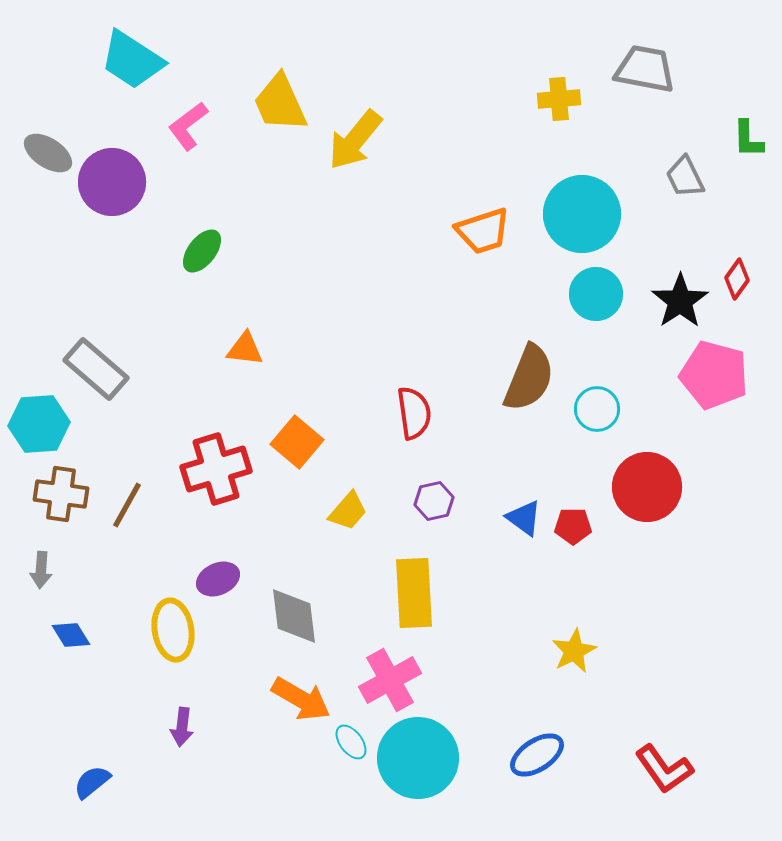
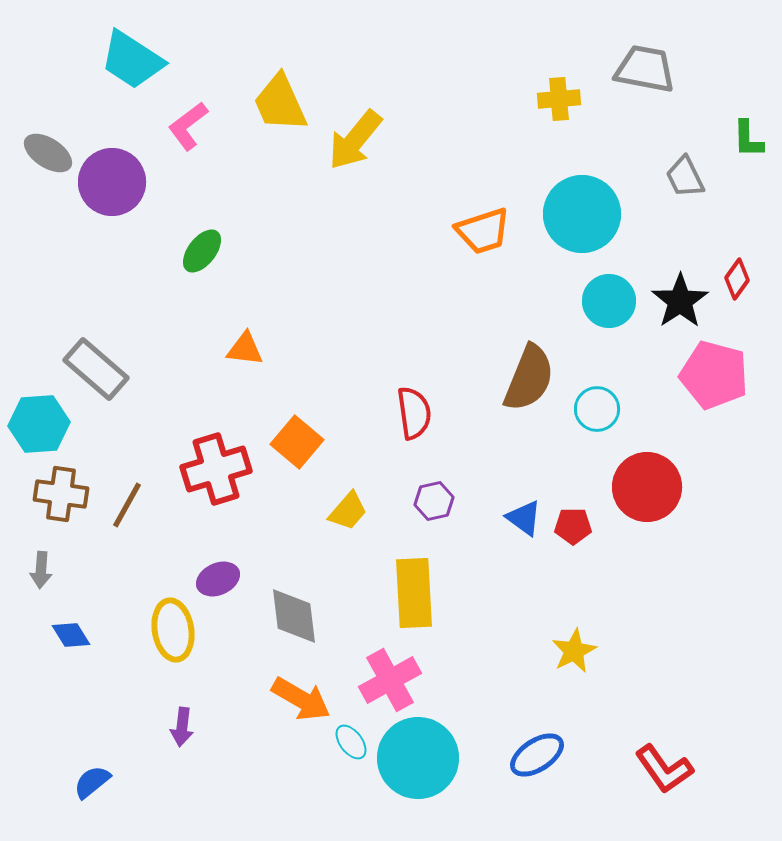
cyan circle at (596, 294): moved 13 px right, 7 px down
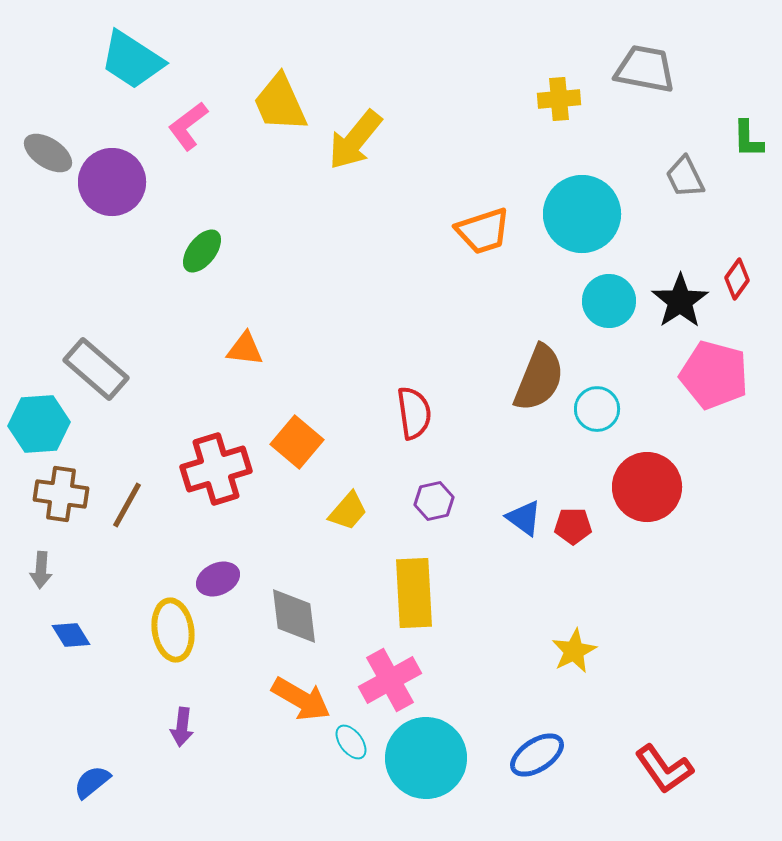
brown semicircle at (529, 378): moved 10 px right
cyan circle at (418, 758): moved 8 px right
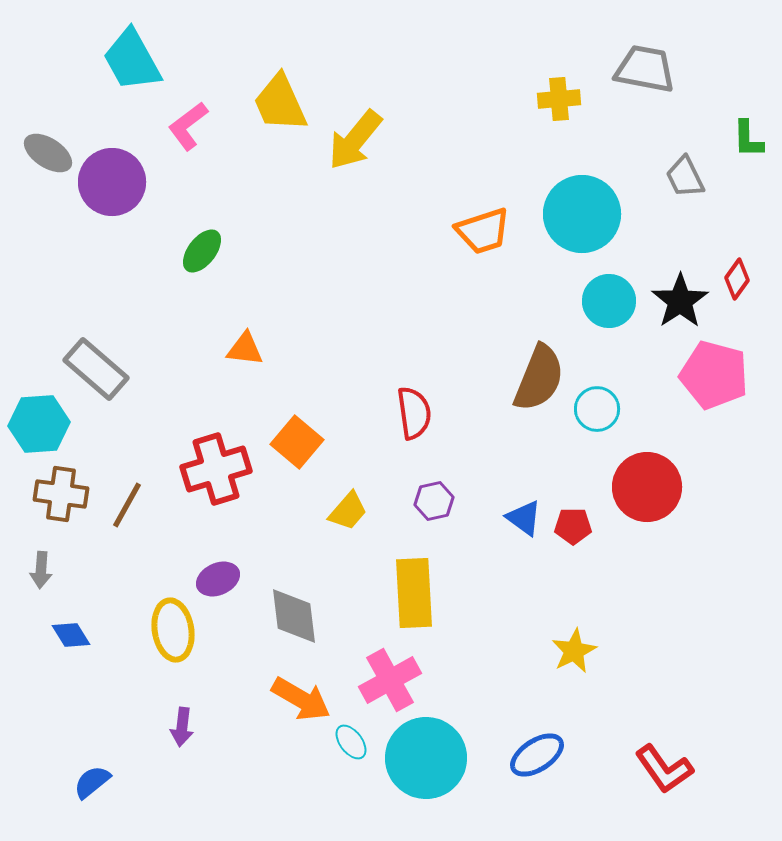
cyan trapezoid at (132, 60): rotated 28 degrees clockwise
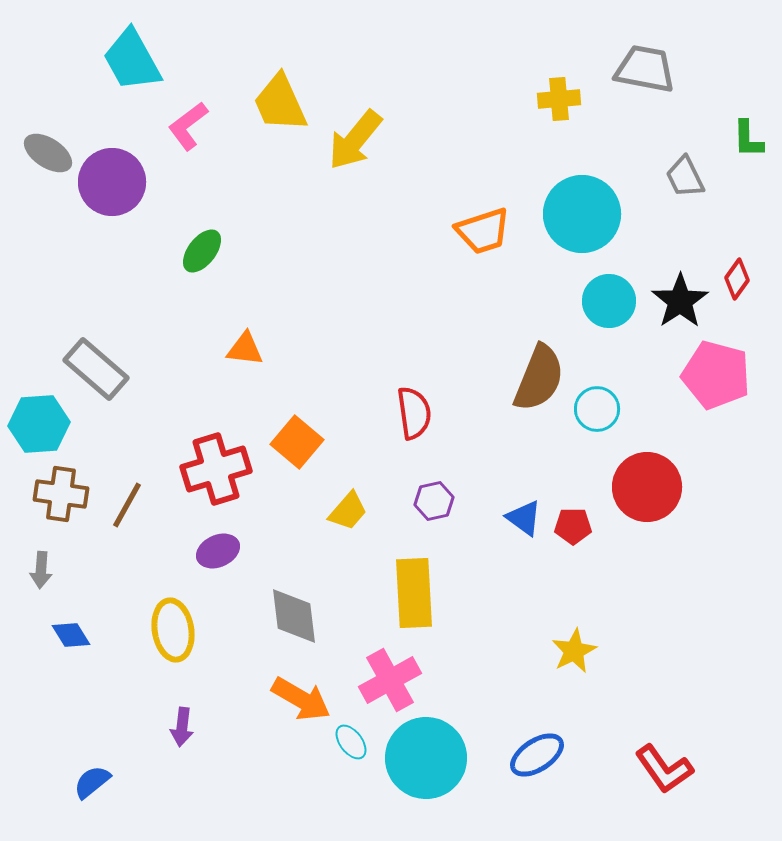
pink pentagon at (714, 375): moved 2 px right
purple ellipse at (218, 579): moved 28 px up
